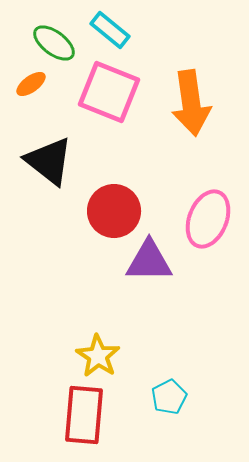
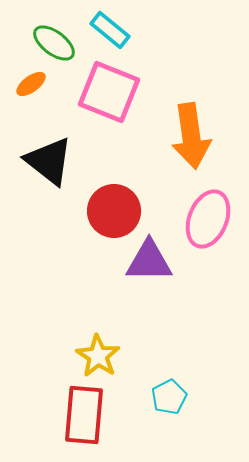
orange arrow: moved 33 px down
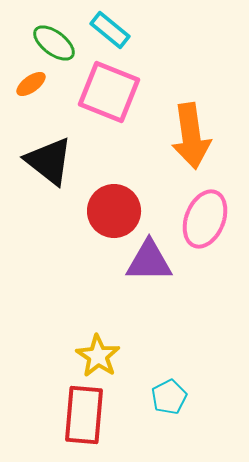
pink ellipse: moved 3 px left
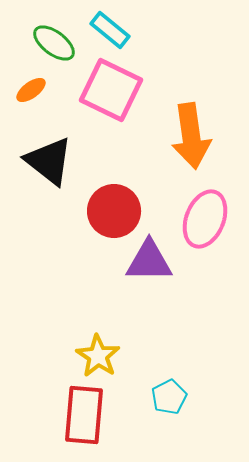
orange ellipse: moved 6 px down
pink square: moved 2 px right, 2 px up; rotated 4 degrees clockwise
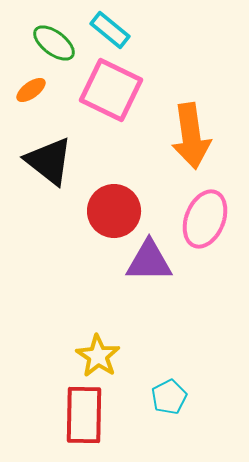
red rectangle: rotated 4 degrees counterclockwise
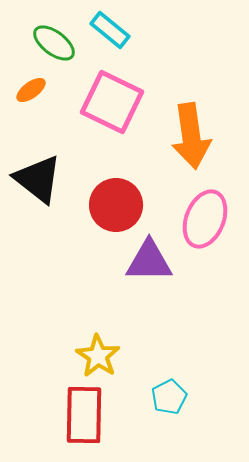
pink square: moved 1 px right, 12 px down
black triangle: moved 11 px left, 18 px down
red circle: moved 2 px right, 6 px up
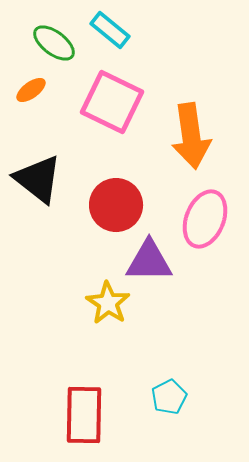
yellow star: moved 10 px right, 53 px up
